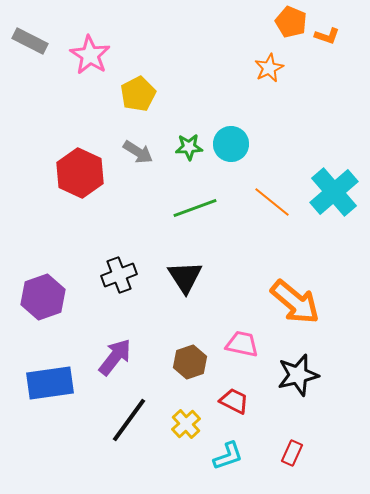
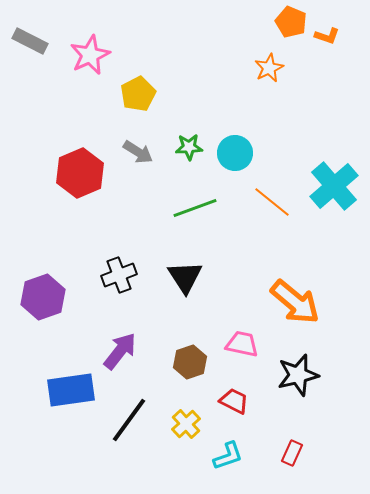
pink star: rotated 15 degrees clockwise
cyan circle: moved 4 px right, 9 px down
red hexagon: rotated 12 degrees clockwise
cyan cross: moved 6 px up
purple arrow: moved 5 px right, 6 px up
blue rectangle: moved 21 px right, 7 px down
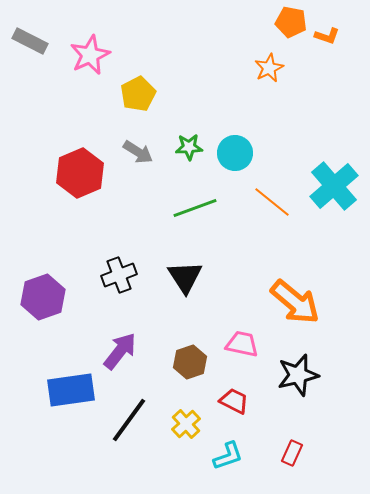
orange pentagon: rotated 12 degrees counterclockwise
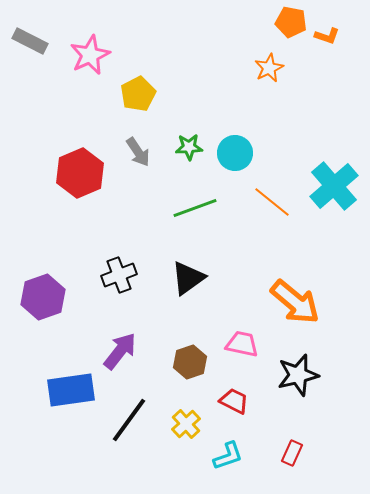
gray arrow: rotated 24 degrees clockwise
black triangle: moved 3 px right, 1 px down; rotated 27 degrees clockwise
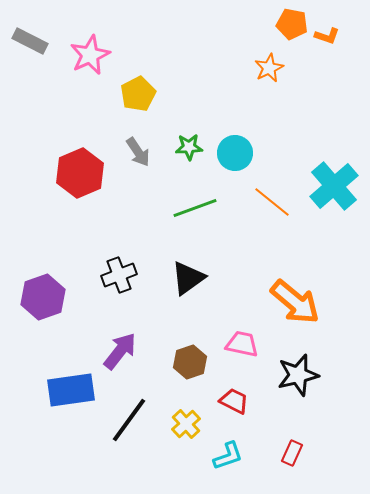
orange pentagon: moved 1 px right, 2 px down
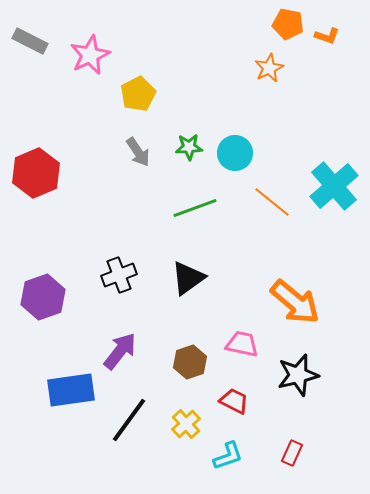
orange pentagon: moved 4 px left
red hexagon: moved 44 px left
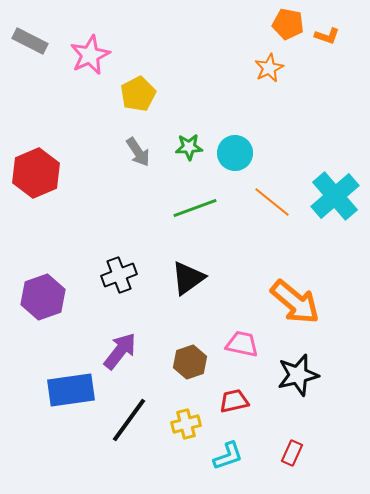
cyan cross: moved 1 px right, 10 px down
red trapezoid: rotated 40 degrees counterclockwise
yellow cross: rotated 28 degrees clockwise
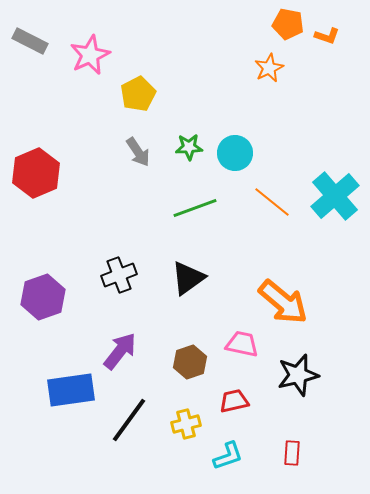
orange arrow: moved 12 px left
red rectangle: rotated 20 degrees counterclockwise
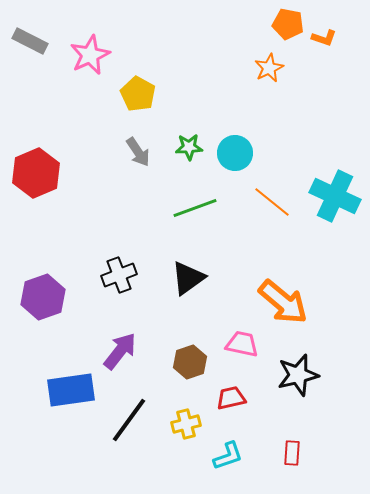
orange L-shape: moved 3 px left, 2 px down
yellow pentagon: rotated 16 degrees counterclockwise
cyan cross: rotated 24 degrees counterclockwise
red trapezoid: moved 3 px left, 3 px up
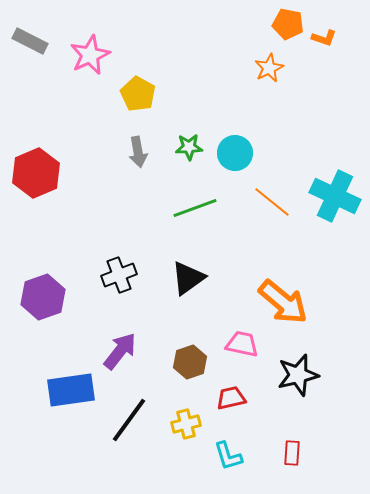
gray arrow: rotated 24 degrees clockwise
cyan L-shape: rotated 92 degrees clockwise
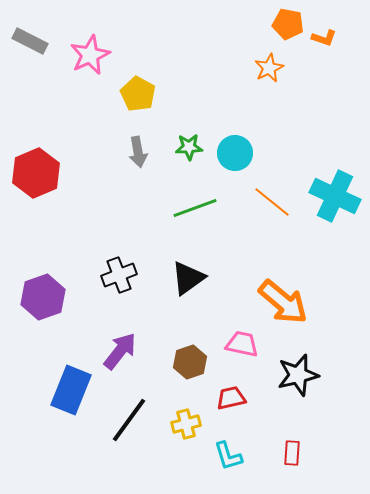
blue rectangle: rotated 60 degrees counterclockwise
